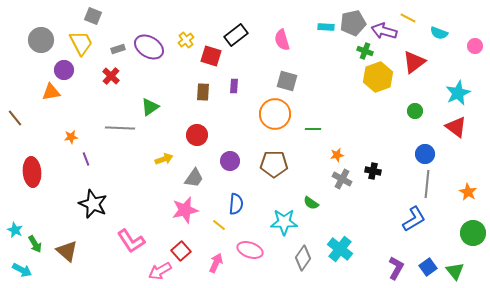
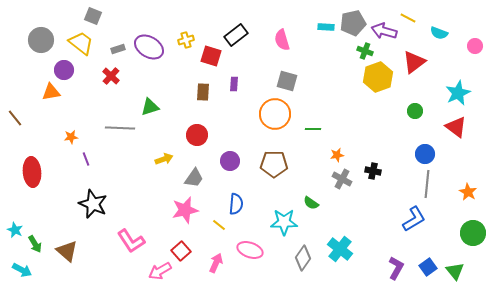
yellow cross at (186, 40): rotated 21 degrees clockwise
yellow trapezoid at (81, 43): rotated 24 degrees counterclockwise
purple rectangle at (234, 86): moved 2 px up
green triangle at (150, 107): rotated 18 degrees clockwise
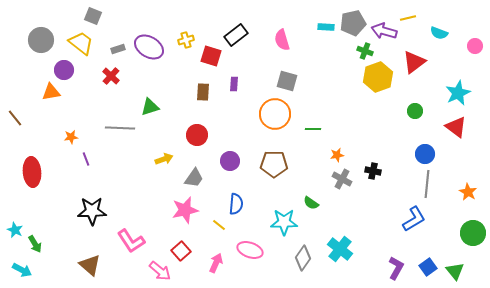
yellow line at (408, 18): rotated 42 degrees counterclockwise
black star at (93, 204): moved 1 px left, 7 px down; rotated 24 degrees counterclockwise
brown triangle at (67, 251): moved 23 px right, 14 px down
pink arrow at (160, 271): rotated 110 degrees counterclockwise
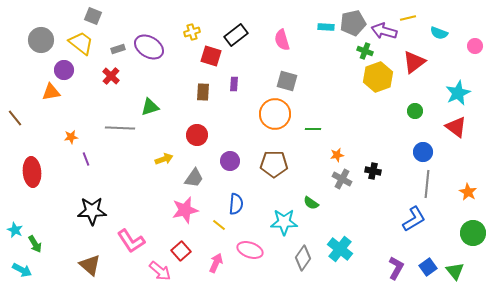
yellow cross at (186, 40): moved 6 px right, 8 px up
blue circle at (425, 154): moved 2 px left, 2 px up
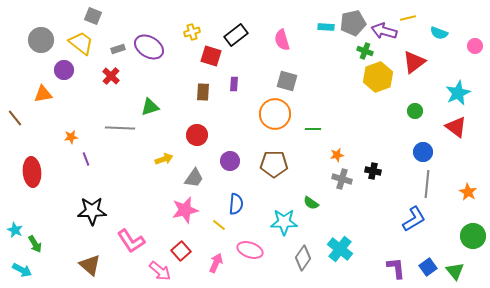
orange triangle at (51, 92): moved 8 px left, 2 px down
gray cross at (342, 179): rotated 12 degrees counterclockwise
green circle at (473, 233): moved 3 px down
purple L-shape at (396, 268): rotated 35 degrees counterclockwise
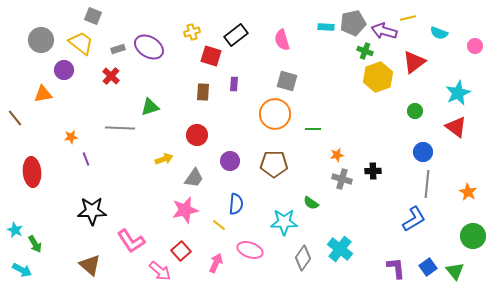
black cross at (373, 171): rotated 14 degrees counterclockwise
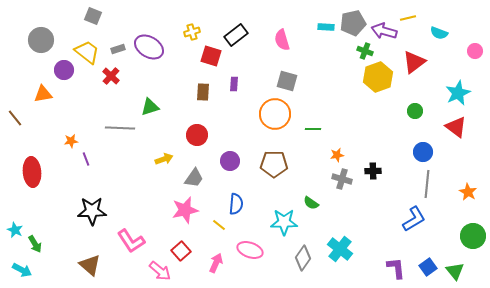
yellow trapezoid at (81, 43): moved 6 px right, 9 px down
pink circle at (475, 46): moved 5 px down
orange star at (71, 137): moved 4 px down
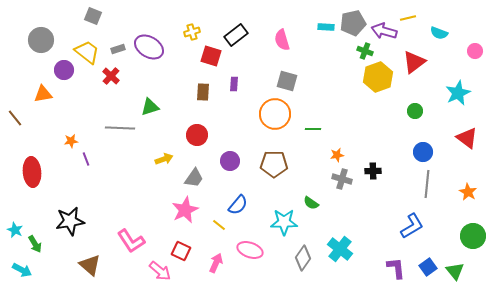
red triangle at (456, 127): moved 11 px right, 11 px down
blue semicircle at (236, 204): moved 2 px right, 1 px down; rotated 35 degrees clockwise
pink star at (185, 210): rotated 12 degrees counterclockwise
black star at (92, 211): moved 22 px left, 10 px down; rotated 8 degrees counterclockwise
blue L-shape at (414, 219): moved 2 px left, 7 px down
red square at (181, 251): rotated 24 degrees counterclockwise
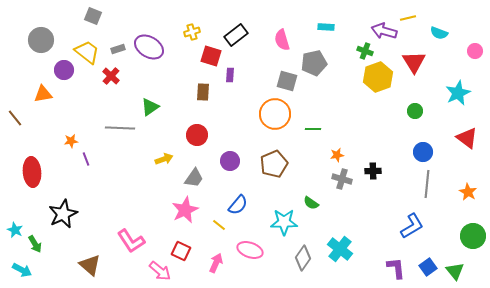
gray pentagon at (353, 23): moved 39 px left, 40 px down
red triangle at (414, 62): rotated 25 degrees counterclockwise
purple rectangle at (234, 84): moved 4 px left, 9 px up
green triangle at (150, 107): rotated 18 degrees counterclockwise
brown pentagon at (274, 164): rotated 24 degrees counterclockwise
black star at (70, 221): moved 7 px left, 7 px up; rotated 16 degrees counterclockwise
